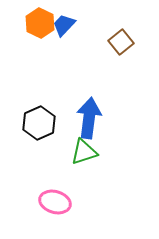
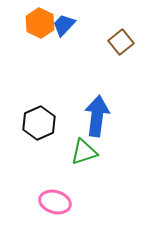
blue arrow: moved 8 px right, 2 px up
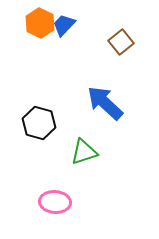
blue arrow: moved 8 px right, 13 px up; rotated 54 degrees counterclockwise
black hexagon: rotated 20 degrees counterclockwise
pink ellipse: rotated 12 degrees counterclockwise
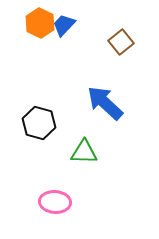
green triangle: rotated 20 degrees clockwise
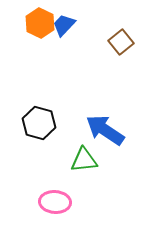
blue arrow: moved 27 px down; rotated 9 degrees counterclockwise
green triangle: moved 8 px down; rotated 8 degrees counterclockwise
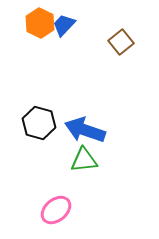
blue arrow: moved 20 px left; rotated 15 degrees counterclockwise
pink ellipse: moved 1 px right, 8 px down; rotated 44 degrees counterclockwise
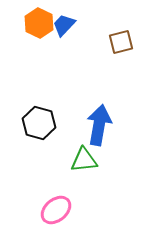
orange hexagon: moved 1 px left
brown square: rotated 25 degrees clockwise
blue arrow: moved 14 px right, 5 px up; rotated 81 degrees clockwise
